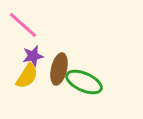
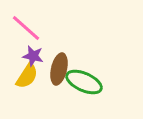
pink line: moved 3 px right, 3 px down
purple star: rotated 25 degrees clockwise
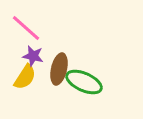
yellow semicircle: moved 2 px left, 1 px down
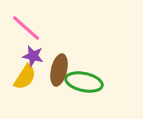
brown ellipse: moved 1 px down
green ellipse: rotated 12 degrees counterclockwise
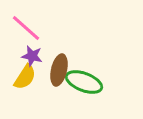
purple star: moved 1 px left
green ellipse: rotated 9 degrees clockwise
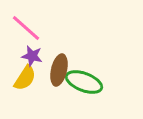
yellow semicircle: moved 1 px down
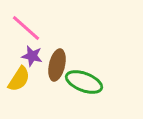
brown ellipse: moved 2 px left, 5 px up
yellow semicircle: moved 6 px left, 1 px down
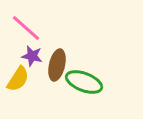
yellow semicircle: moved 1 px left
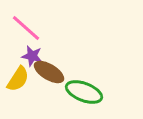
brown ellipse: moved 8 px left, 7 px down; rotated 72 degrees counterclockwise
green ellipse: moved 10 px down
